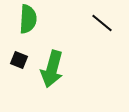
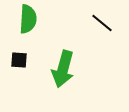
black square: rotated 18 degrees counterclockwise
green arrow: moved 11 px right
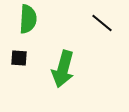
black square: moved 2 px up
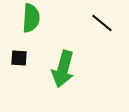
green semicircle: moved 3 px right, 1 px up
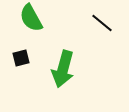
green semicircle: rotated 148 degrees clockwise
black square: moved 2 px right; rotated 18 degrees counterclockwise
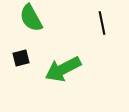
black line: rotated 40 degrees clockwise
green arrow: rotated 48 degrees clockwise
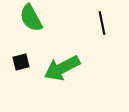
black square: moved 4 px down
green arrow: moved 1 px left, 1 px up
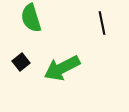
green semicircle: rotated 12 degrees clockwise
black square: rotated 24 degrees counterclockwise
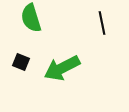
black square: rotated 30 degrees counterclockwise
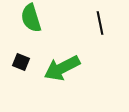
black line: moved 2 px left
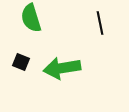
green arrow: rotated 18 degrees clockwise
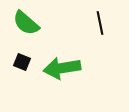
green semicircle: moved 5 px left, 5 px down; rotated 32 degrees counterclockwise
black square: moved 1 px right
